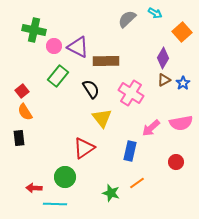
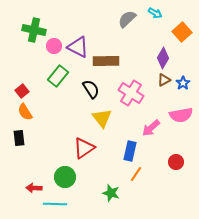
pink semicircle: moved 8 px up
orange line: moved 1 px left, 9 px up; rotated 21 degrees counterclockwise
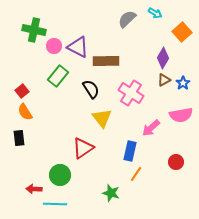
red triangle: moved 1 px left
green circle: moved 5 px left, 2 px up
red arrow: moved 1 px down
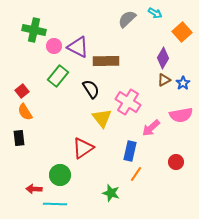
pink cross: moved 3 px left, 9 px down
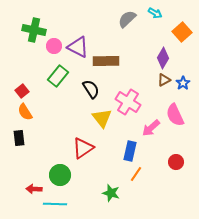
pink semicircle: moved 6 px left; rotated 75 degrees clockwise
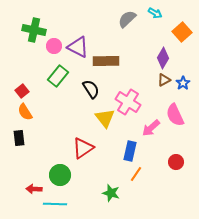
yellow triangle: moved 3 px right
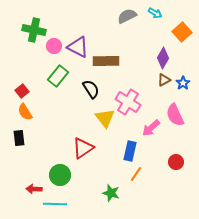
gray semicircle: moved 3 px up; rotated 18 degrees clockwise
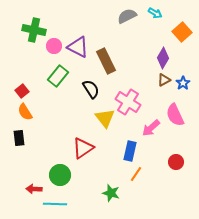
brown rectangle: rotated 65 degrees clockwise
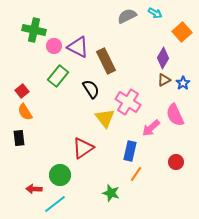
cyan line: rotated 40 degrees counterclockwise
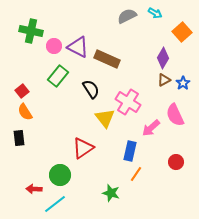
green cross: moved 3 px left, 1 px down
brown rectangle: moved 1 px right, 2 px up; rotated 40 degrees counterclockwise
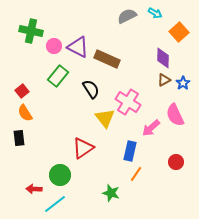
orange square: moved 3 px left
purple diamond: rotated 30 degrees counterclockwise
orange semicircle: moved 1 px down
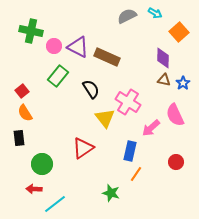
brown rectangle: moved 2 px up
brown triangle: rotated 40 degrees clockwise
green circle: moved 18 px left, 11 px up
